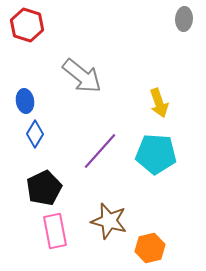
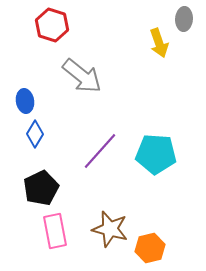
red hexagon: moved 25 px right
yellow arrow: moved 60 px up
black pentagon: moved 3 px left
brown star: moved 1 px right, 8 px down
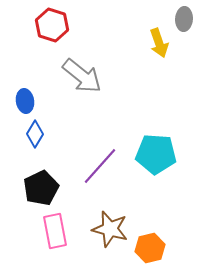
purple line: moved 15 px down
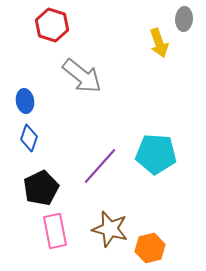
blue diamond: moved 6 px left, 4 px down; rotated 12 degrees counterclockwise
